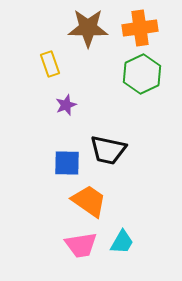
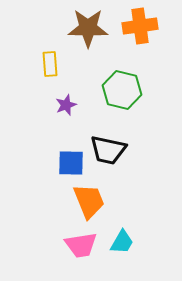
orange cross: moved 2 px up
yellow rectangle: rotated 15 degrees clockwise
green hexagon: moved 20 px left, 16 px down; rotated 21 degrees counterclockwise
blue square: moved 4 px right
orange trapezoid: rotated 33 degrees clockwise
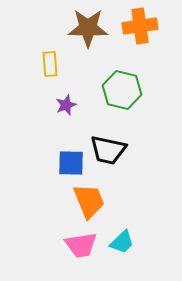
cyan trapezoid: rotated 16 degrees clockwise
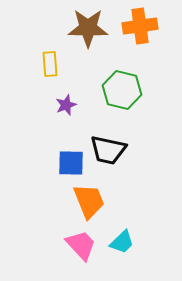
pink trapezoid: rotated 124 degrees counterclockwise
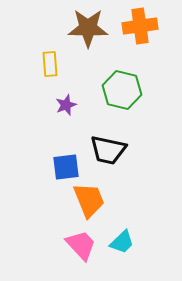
blue square: moved 5 px left, 4 px down; rotated 8 degrees counterclockwise
orange trapezoid: moved 1 px up
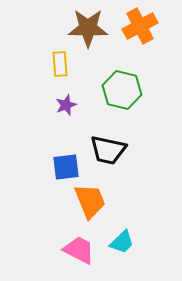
orange cross: rotated 20 degrees counterclockwise
yellow rectangle: moved 10 px right
orange trapezoid: moved 1 px right, 1 px down
pink trapezoid: moved 2 px left, 5 px down; rotated 20 degrees counterclockwise
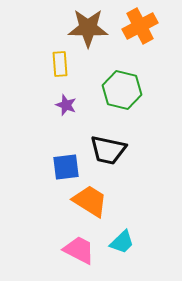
purple star: rotated 30 degrees counterclockwise
orange trapezoid: rotated 36 degrees counterclockwise
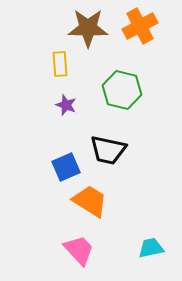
blue square: rotated 16 degrees counterclockwise
cyan trapezoid: moved 29 px right, 6 px down; rotated 148 degrees counterclockwise
pink trapezoid: rotated 20 degrees clockwise
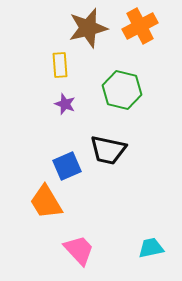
brown star: rotated 15 degrees counterclockwise
yellow rectangle: moved 1 px down
purple star: moved 1 px left, 1 px up
blue square: moved 1 px right, 1 px up
orange trapezoid: moved 44 px left, 1 px down; rotated 153 degrees counterclockwise
